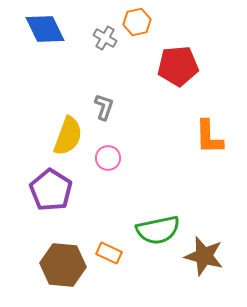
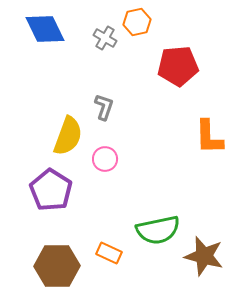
pink circle: moved 3 px left, 1 px down
brown hexagon: moved 6 px left, 1 px down; rotated 6 degrees counterclockwise
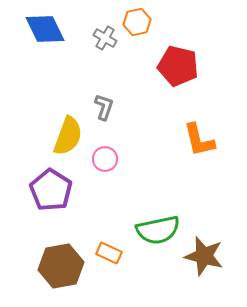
red pentagon: rotated 18 degrees clockwise
orange L-shape: moved 10 px left, 3 px down; rotated 12 degrees counterclockwise
brown hexagon: moved 4 px right; rotated 9 degrees counterclockwise
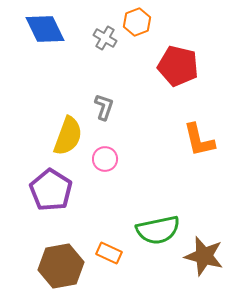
orange hexagon: rotated 8 degrees counterclockwise
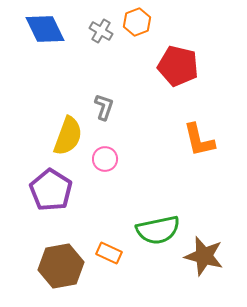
gray cross: moved 4 px left, 7 px up
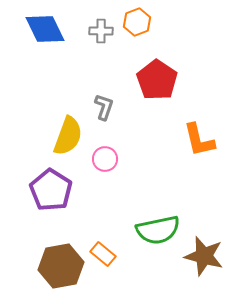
gray cross: rotated 30 degrees counterclockwise
red pentagon: moved 21 px left, 14 px down; rotated 21 degrees clockwise
orange rectangle: moved 6 px left, 1 px down; rotated 15 degrees clockwise
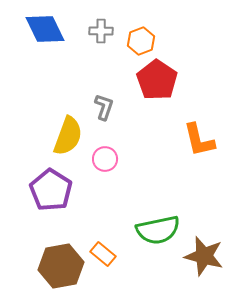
orange hexagon: moved 4 px right, 19 px down
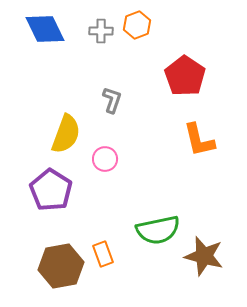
orange hexagon: moved 4 px left, 16 px up
red pentagon: moved 28 px right, 4 px up
gray L-shape: moved 8 px right, 7 px up
yellow semicircle: moved 2 px left, 2 px up
orange rectangle: rotated 30 degrees clockwise
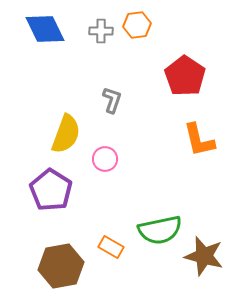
orange hexagon: rotated 12 degrees clockwise
green semicircle: moved 2 px right
orange rectangle: moved 8 px right, 7 px up; rotated 40 degrees counterclockwise
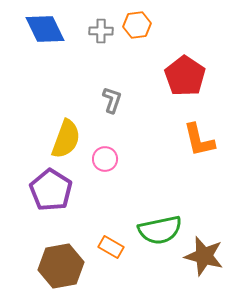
yellow semicircle: moved 5 px down
